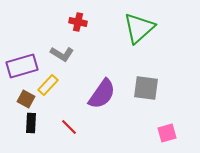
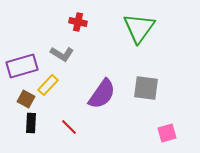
green triangle: rotated 12 degrees counterclockwise
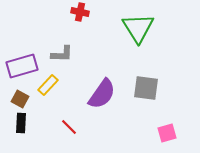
red cross: moved 2 px right, 10 px up
green triangle: moved 1 px left; rotated 8 degrees counterclockwise
gray L-shape: rotated 30 degrees counterclockwise
brown square: moved 6 px left
black rectangle: moved 10 px left
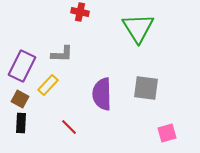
purple rectangle: rotated 48 degrees counterclockwise
purple semicircle: rotated 144 degrees clockwise
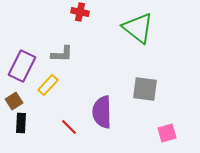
green triangle: rotated 20 degrees counterclockwise
gray square: moved 1 px left, 1 px down
purple semicircle: moved 18 px down
brown square: moved 6 px left, 2 px down; rotated 30 degrees clockwise
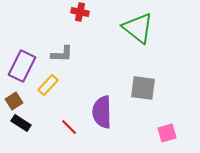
gray square: moved 2 px left, 1 px up
black rectangle: rotated 60 degrees counterclockwise
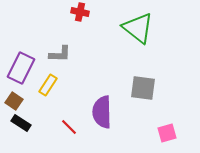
gray L-shape: moved 2 px left
purple rectangle: moved 1 px left, 2 px down
yellow rectangle: rotated 10 degrees counterclockwise
brown square: rotated 24 degrees counterclockwise
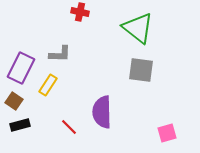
gray square: moved 2 px left, 18 px up
black rectangle: moved 1 px left, 2 px down; rotated 48 degrees counterclockwise
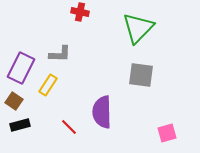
green triangle: rotated 36 degrees clockwise
gray square: moved 5 px down
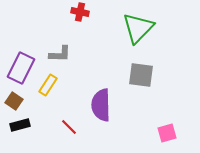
purple semicircle: moved 1 px left, 7 px up
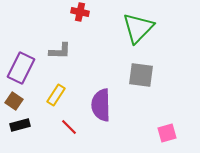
gray L-shape: moved 3 px up
yellow rectangle: moved 8 px right, 10 px down
